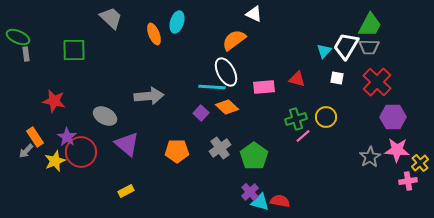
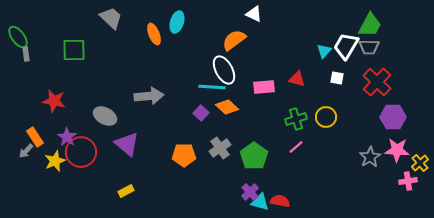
green ellipse at (18, 37): rotated 30 degrees clockwise
white ellipse at (226, 72): moved 2 px left, 2 px up
pink line at (303, 136): moved 7 px left, 11 px down
orange pentagon at (177, 151): moved 7 px right, 4 px down
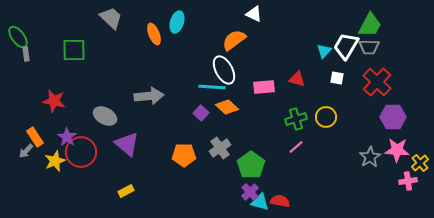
green pentagon at (254, 156): moved 3 px left, 9 px down
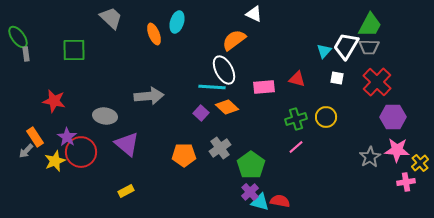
gray ellipse at (105, 116): rotated 20 degrees counterclockwise
pink cross at (408, 181): moved 2 px left, 1 px down
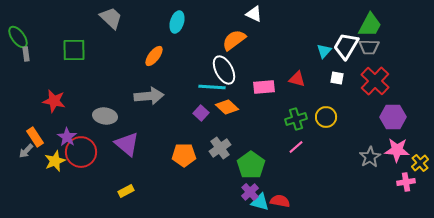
orange ellipse at (154, 34): moved 22 px down; rotated 60 degrees clockwise
red cross at (377, 82): moved 2 px left, 1 px up
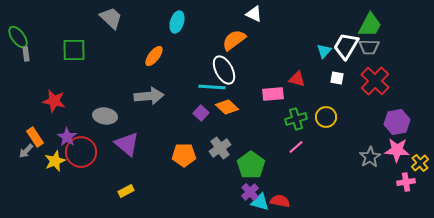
pink rectangle at (264, 87): moved 9 px right, 7 px down
purple hexagon at (393, 117): moved 4 px right, 5 px down; rotated 10 degrees counterclockwise
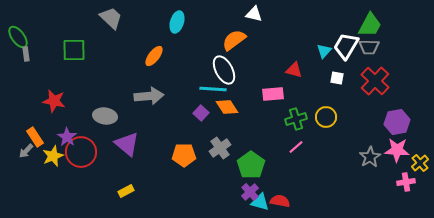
white triangle at (254, 14): rotated 12 degrees counterclockwise
red triangle at (297, 79): moved 3 px left, 9 px up
cyan line at (212, 87): moved 1 px right, 2 px down
orange diamond at (227, 107): rotated 15 degrees clockwise
yellow star at (55, 161): moved 2 px left, 5 px up
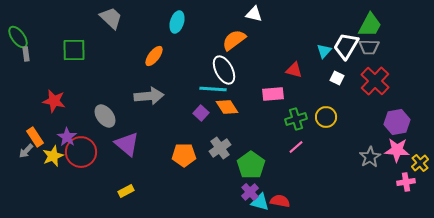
white square at (337, 78): rotated 16 degrees clockwise
gray ellipse at (105, 116): rotated 45 degrees clockwise
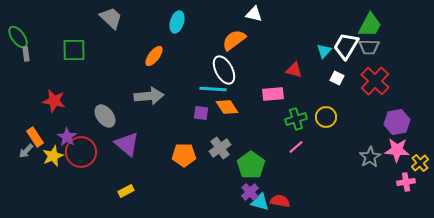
purple square at (201, 113): rotated 35 degrees counterclockwise
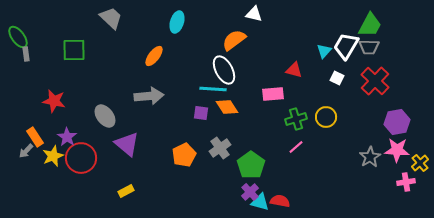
red circle at (81, 152): moved 6 px down
orange pentagon at (184, 155): rotated 25 degrees counterclockwise
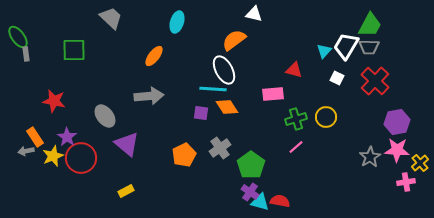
gray arrow at (26, 151): rotated 35 degrees clockwise
purple cross at (250, 192): rotated 12 degrees counterclockwise
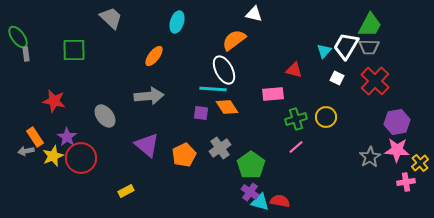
purple triangle at (127, 144): moved 20 px right, 1 px down
